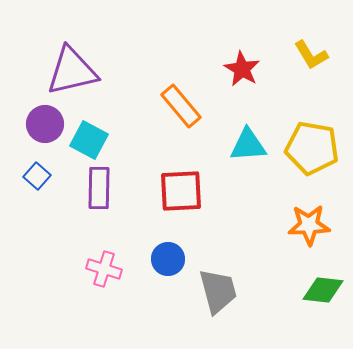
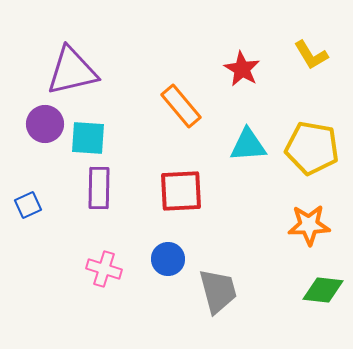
cyan square: moved 1 px left, 2 px up; rotated 24 degrees counterclockwise
blue square: moved 9 px left, 29 px down; rotated 24 degrees clockwise
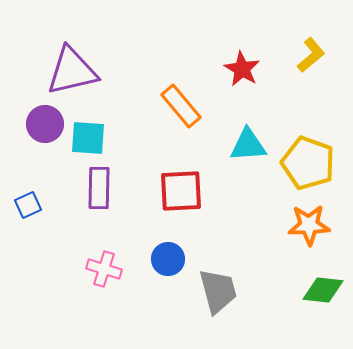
yellow L-shape: rotated 99 degrees counterclockwise
yellow pentagon: moved 4 px left, 15 px down; rotated 10 degrees clockwise
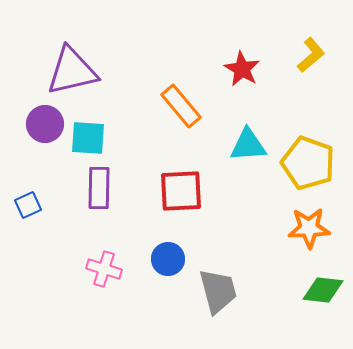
orange star: moved 3 px down
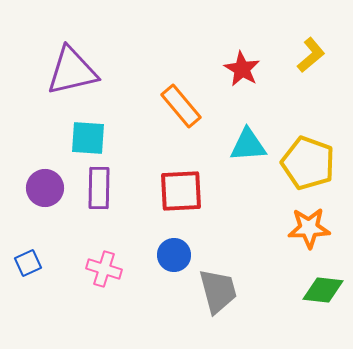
purple circle: moved 64 px down
blue square: moved 58 px down
blue circle: moved 6 px right, 4 px up
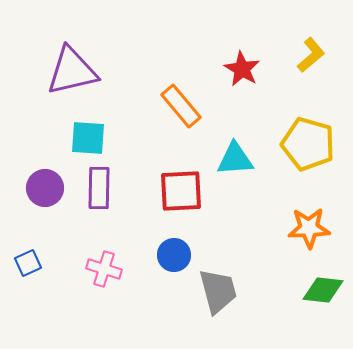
cyan triangle: moved 13 px left, 14 px down
yellow pentagon: moved 19 px up; rotated 4 degrees counterclockwise
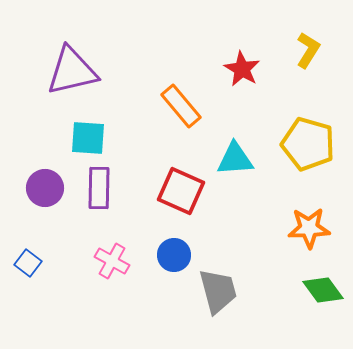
yellow L-shape: moved 3 px left, 5 px up; rotated 18 degrees counterclockwise
red square: rotated 27 degrees clockwise
blue square: rotated 28 degrees counterclockwise
pink cross: moved 8 px right, 8 px up; rotated 12 degrees clockwise
green diamond: rotated 48 degrees clockwise
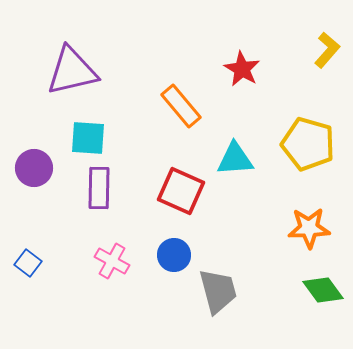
yellow L-shape: moved 19 px right; rotated 9 degrees clockwise
purple circle: moved 11 px left, 20 px up
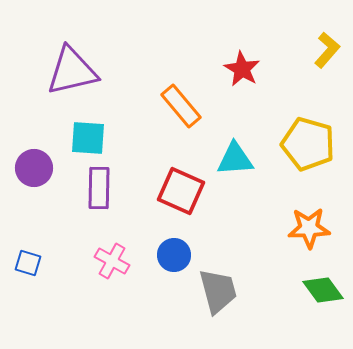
blue square: rotated 20 degrees counterclockwise
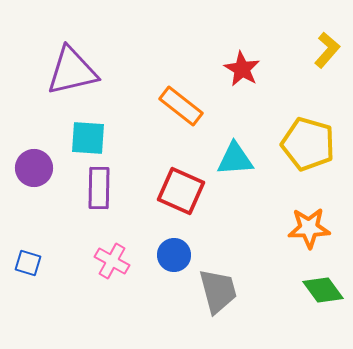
orange rectangle: rotated 12 degrees counterclockwise
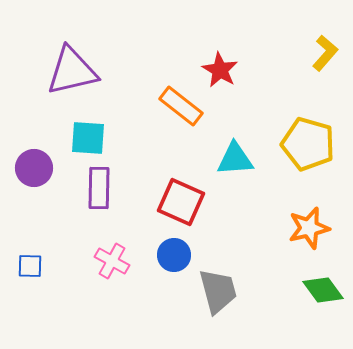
yellow L-shape: moved 2 px left, 3 px down
red star: moved 22 px left, 1 px down
red square: moved 11 px down
orange star: rotated 12 degrees counterclockwise
blue square: moved 2 px right, 3 px down; rotated 16 degrees counterclockwise
